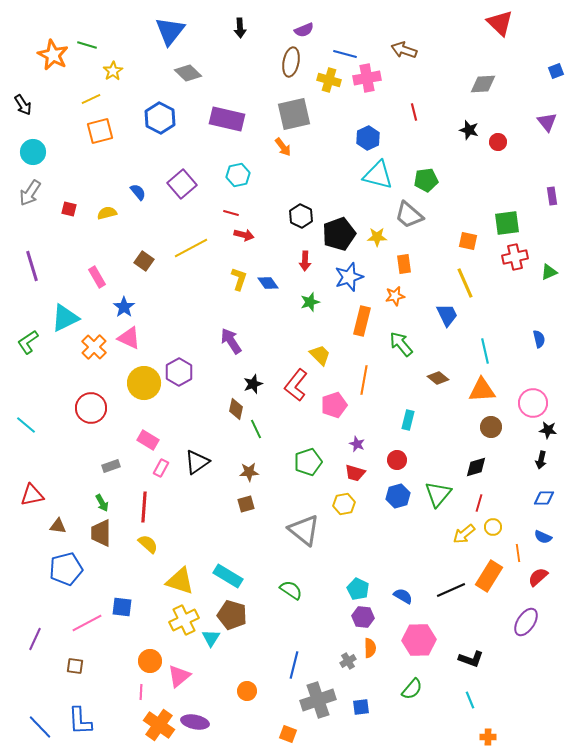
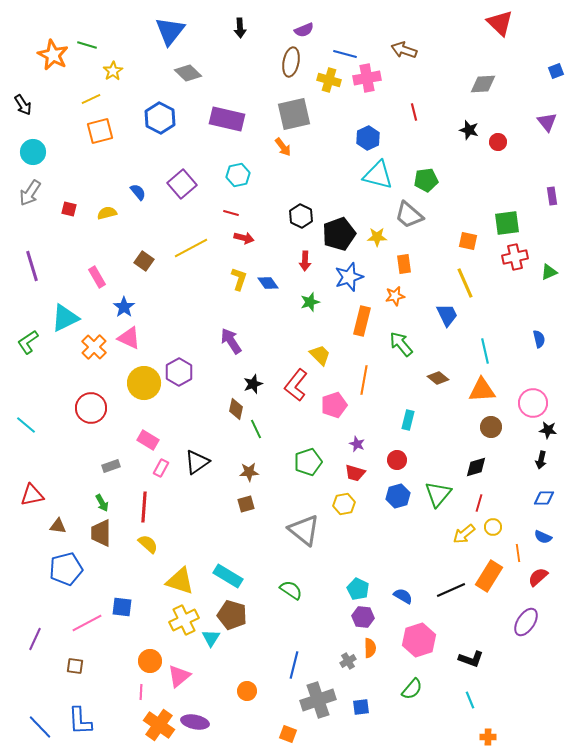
red arrow at (244, 235): moved 3 px down
pink hexagon at (419, 640): rotated 16 degrees counterclockwise
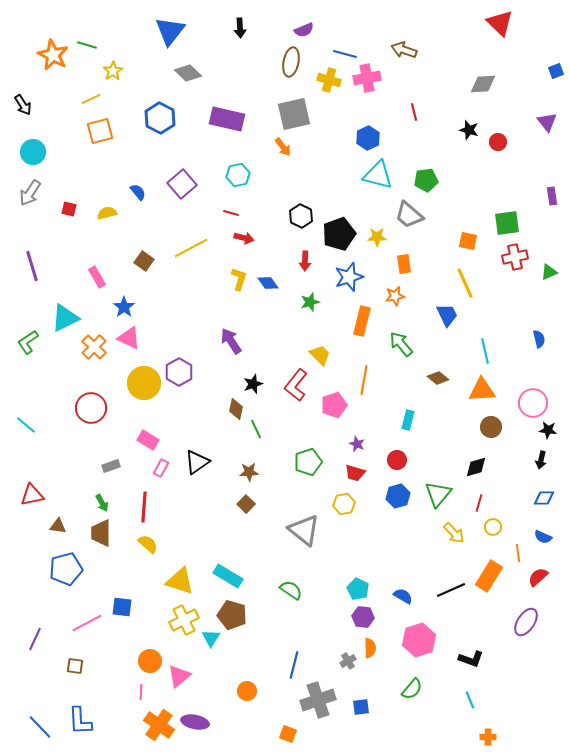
brown square at (246, 504): rotated 30 degrees counterclockwise
yellow arrow at (464, 534): moved 10 px left, 1 px up; rotated 95 degrees counterclockwise
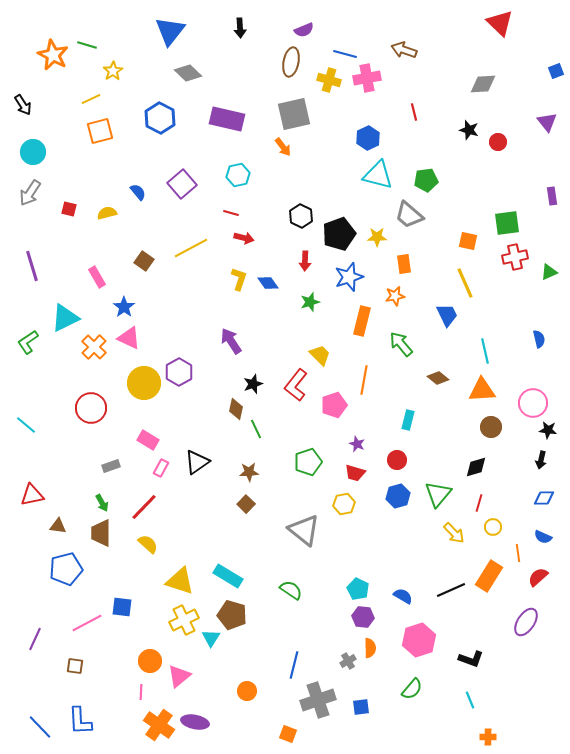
red line at (144, 507): rotated 40 degrees clockwise
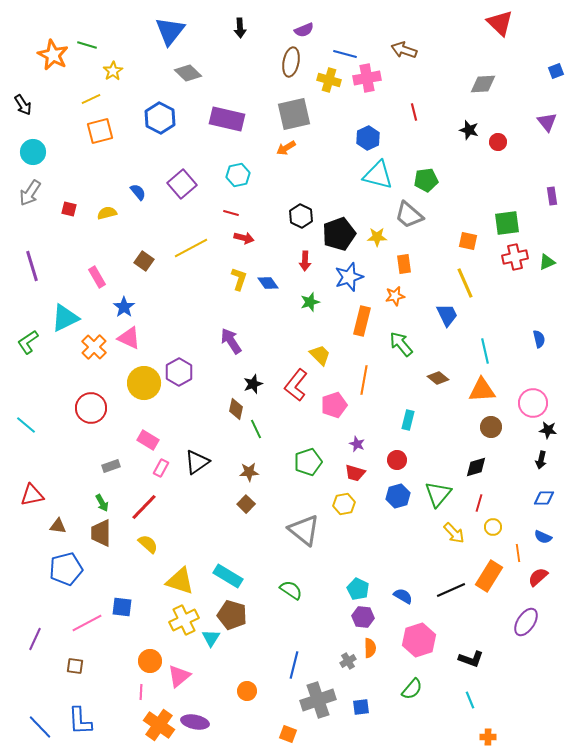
orange arrow at (283, 147): moved 3 px right, 1 px down; rotated 96 degrees clockwise
green triangle at (549, 272): moved 2 px left, 10 px up
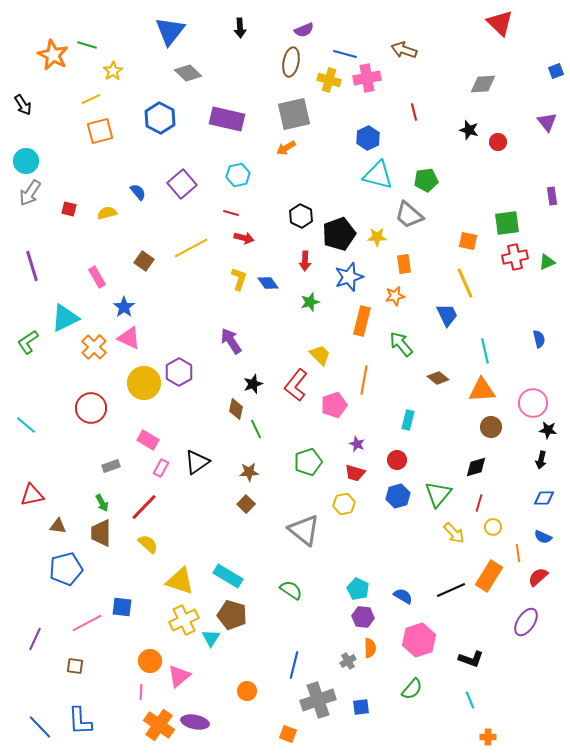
cyan circle at (33, 152): moved 7 px left, 9 px down
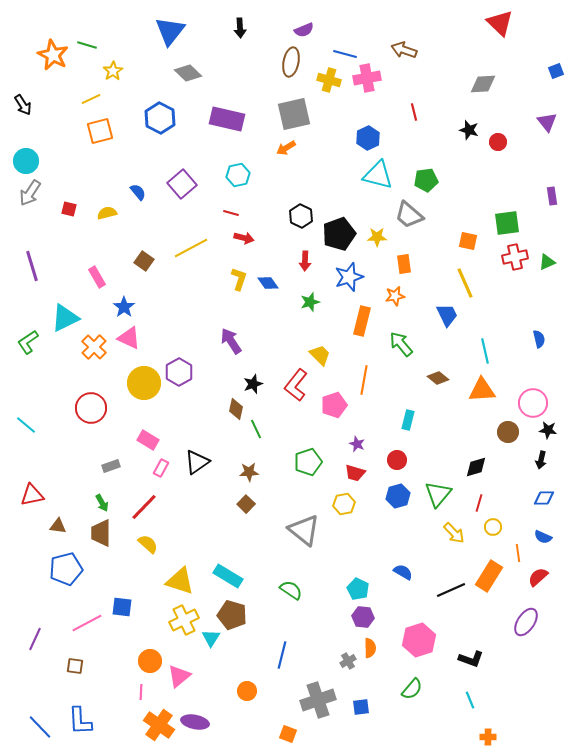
brown circle at (491, 427): moved 17 px right, 5 px down
blue semicircle at (403, 596): moved 24 px up
blue line at (294, 665): moved 12 px left, 10 px up
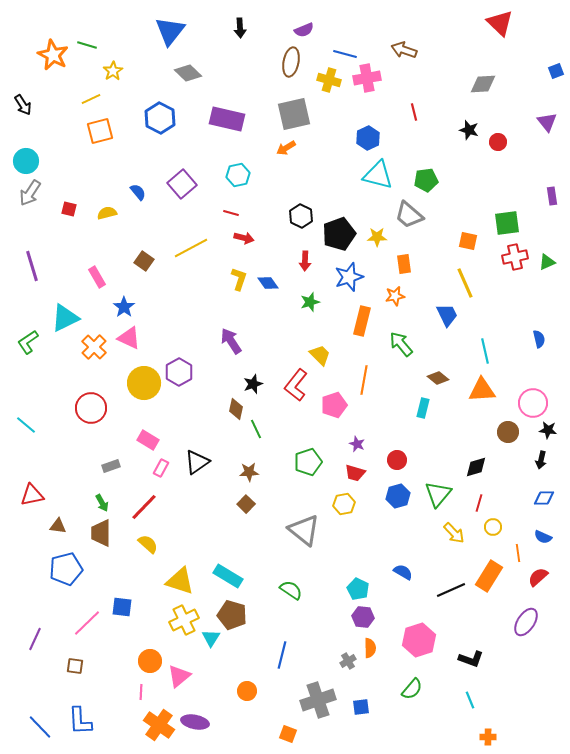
cyan rectangle at (408, 420): moved 15 px right, 12 px up
pink line at (87, 623): rotated 16 degrees counterclockwise
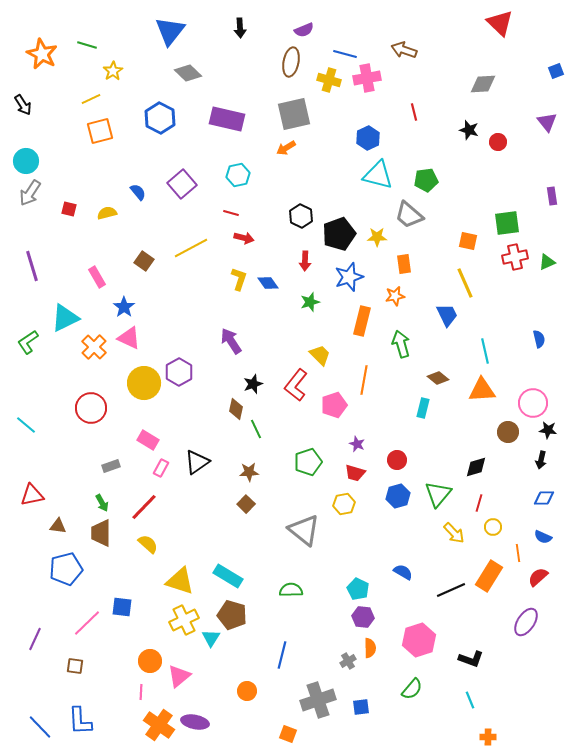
orange star at (53, 55): moved 11 px left, 1 px up
green arrow at (401, 344): rotated 24 degrees clockwise
green semicircle at (291, 590): rotated 35 degrees counterclockwise
